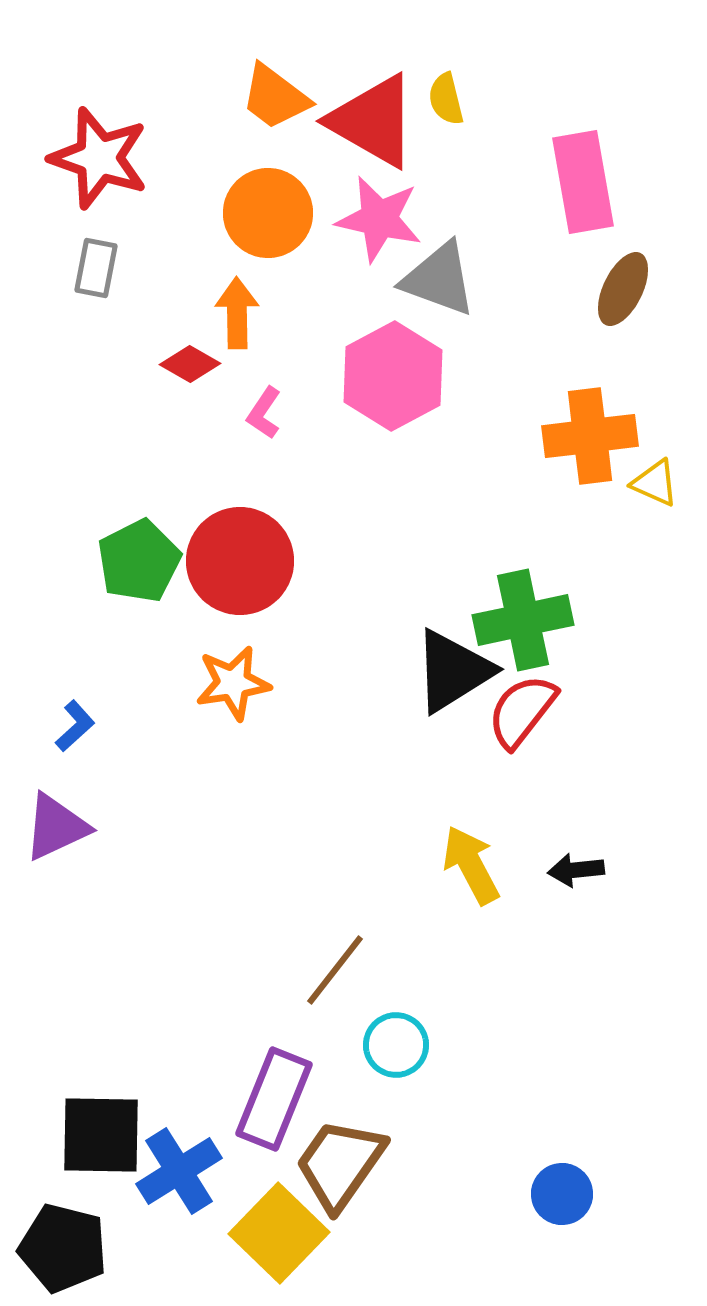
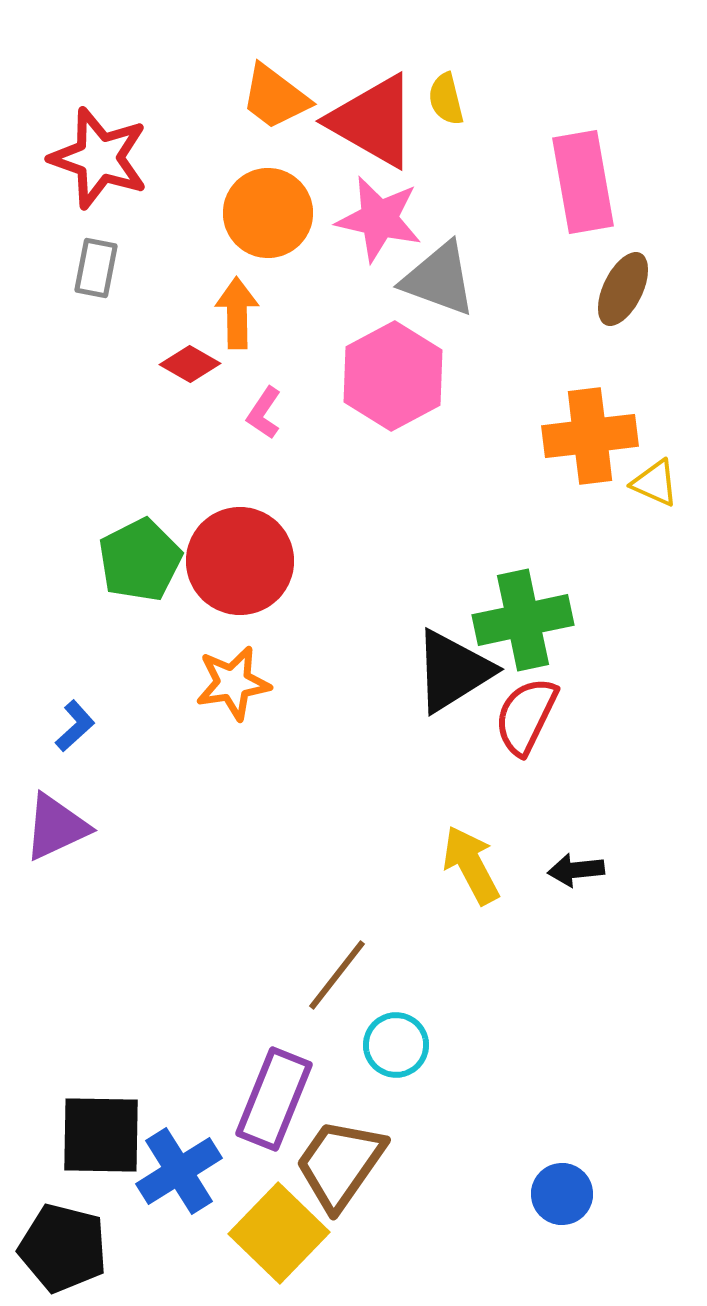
green pentagon: moved 1 px right, 1 px up
red semicircle: moved 4 px right, 5 px down; rotated 12 degrees counterclockwise
brown line: moved 2 px right, 5 px down
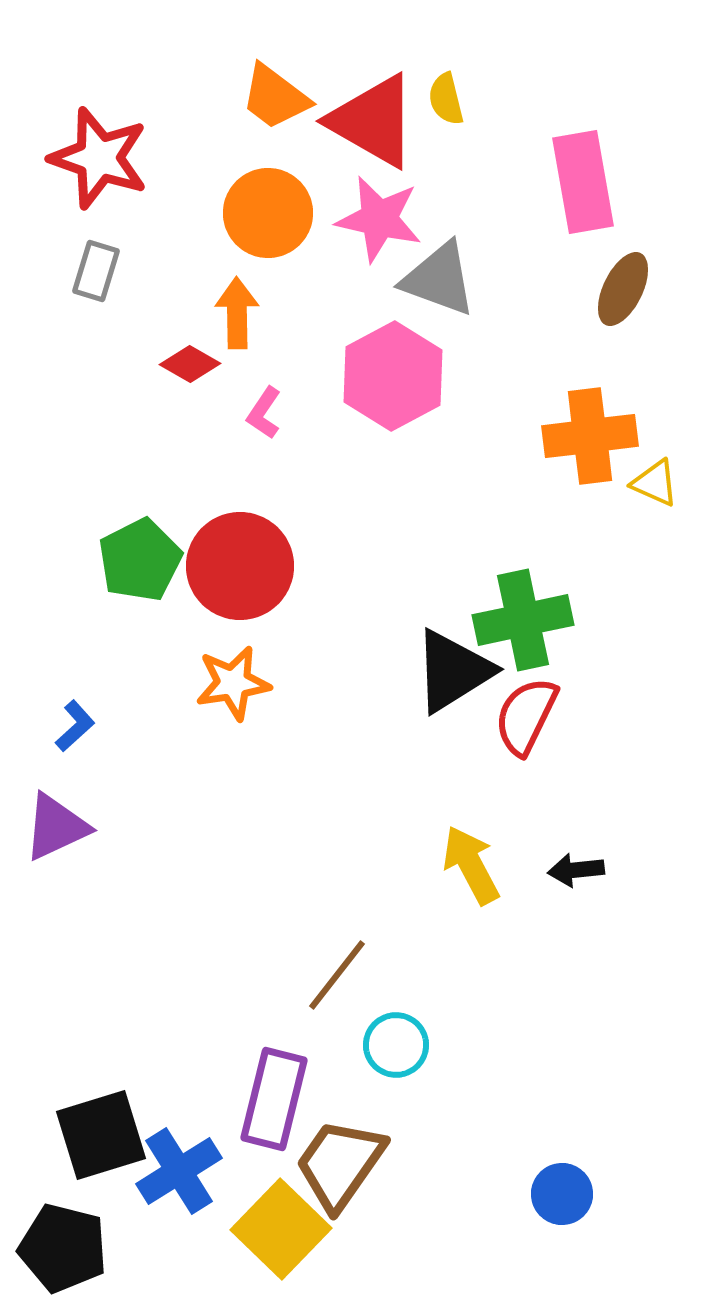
gray rectangle: moved 3 px down; rotated 6 degrees clockwise
red circle: moved 5 px down
purple rectangle: rotated 8 degrees counterclockwise
black square: rotated 18 degrees counterclockwise
yellow square: moved 2 px right, 4 px up
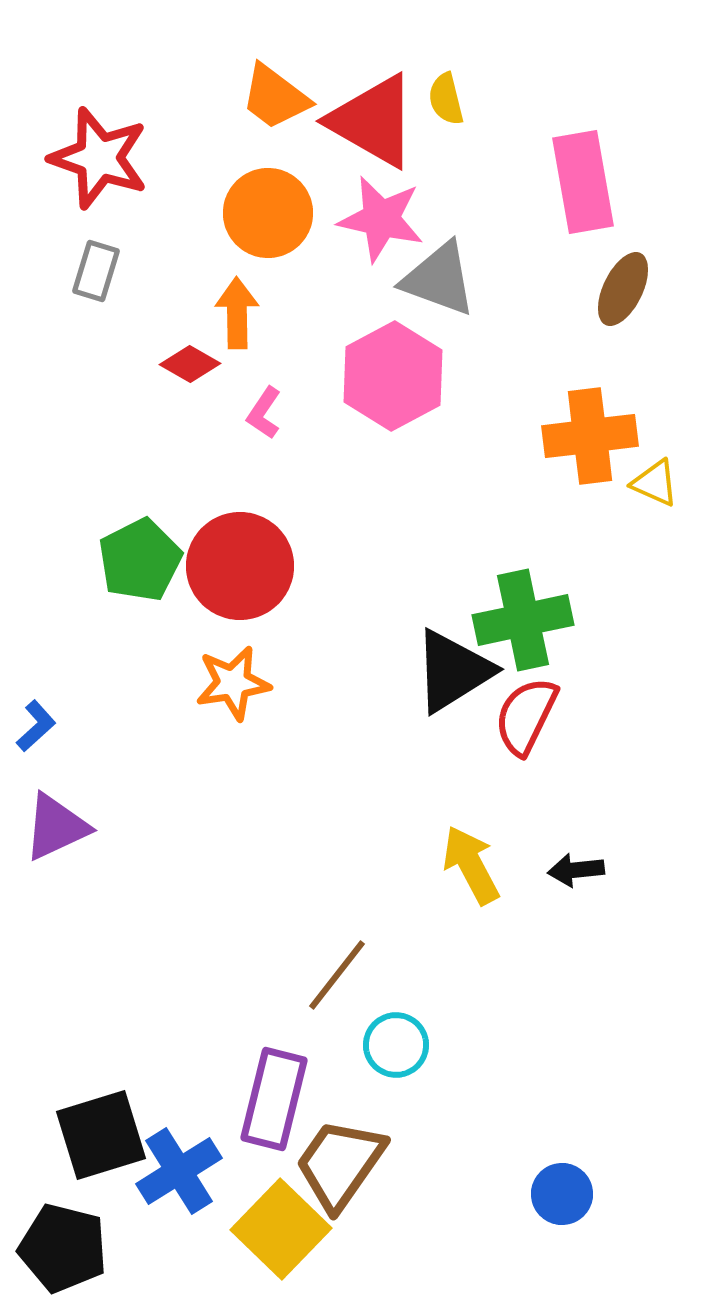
pink star: moved 2 px right
blue L-shape: moved 39 px left
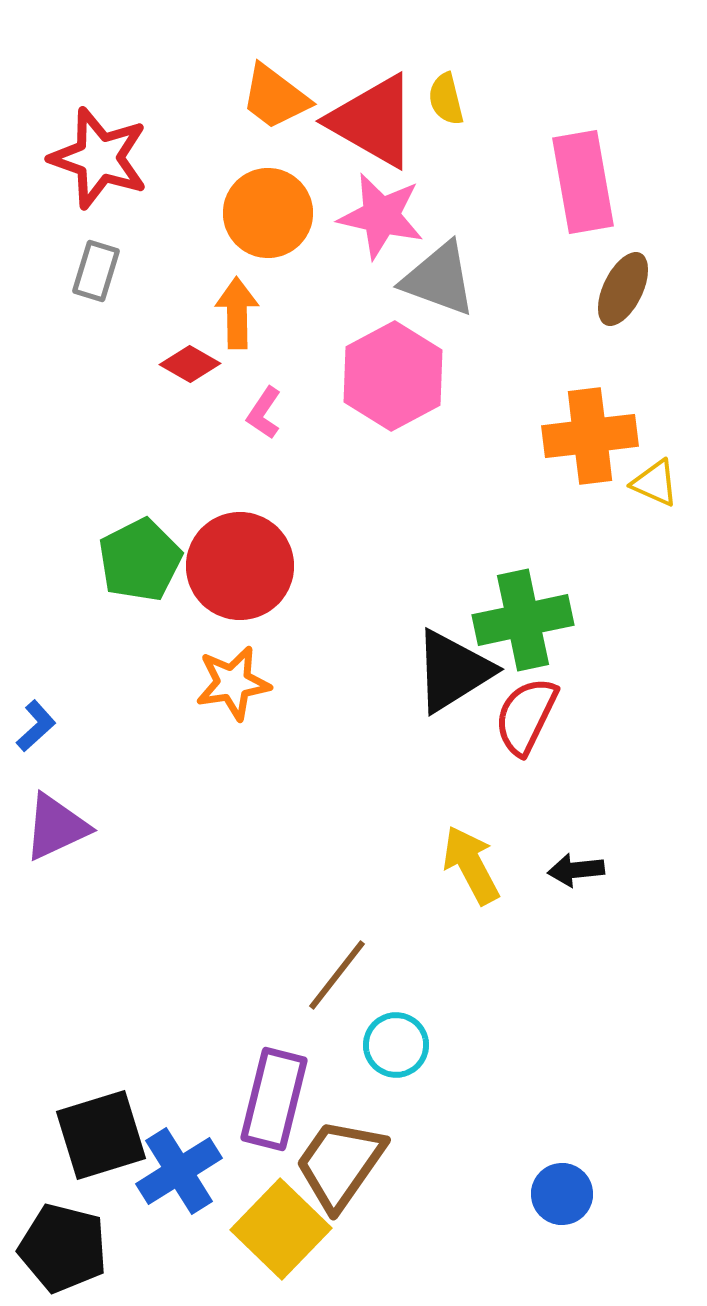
pink star: moved 3 px up
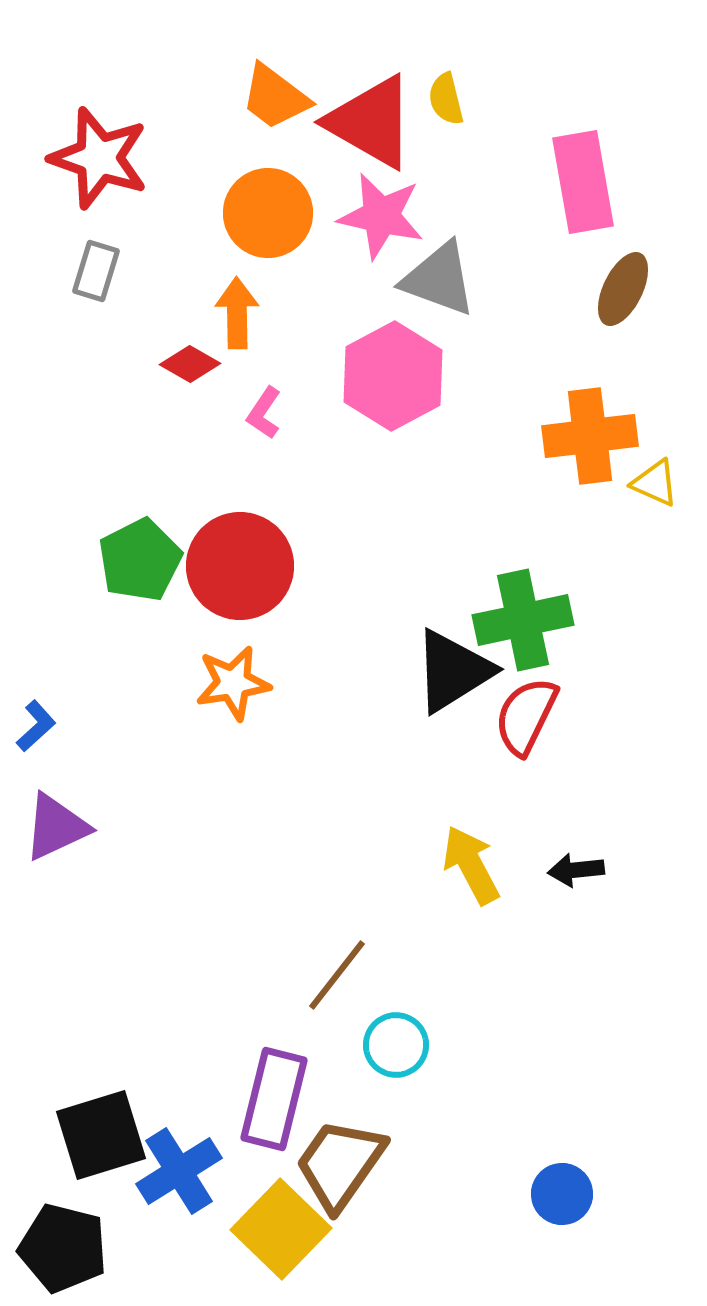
red triangle: moved 2 px left, 1 px down
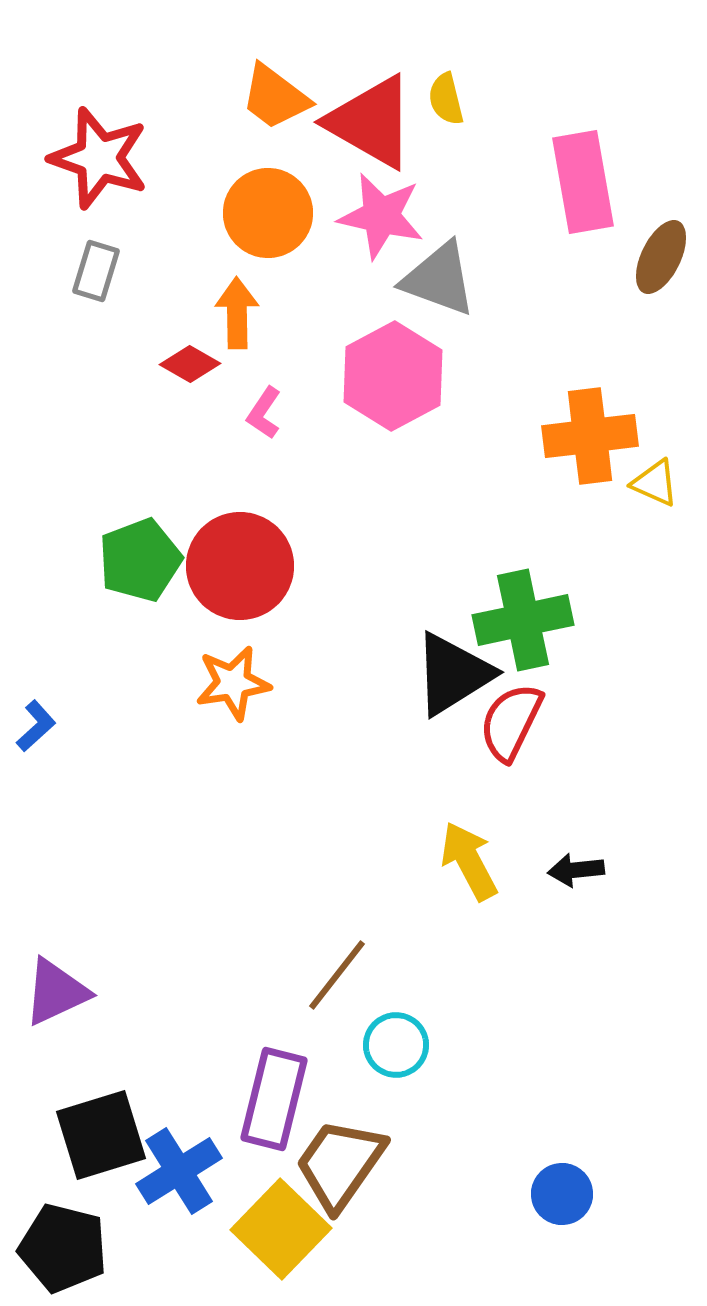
brown ellipse: moved 38 px right, 32 px up
green pentagon: rotated 6 degrees clockwise
black triangle: moved 3 px down
red semicircle: moved 15 px left, 6 px down
purple triangle: moved 165 px down
yellow arrow: moved 2 px left, 4 px up
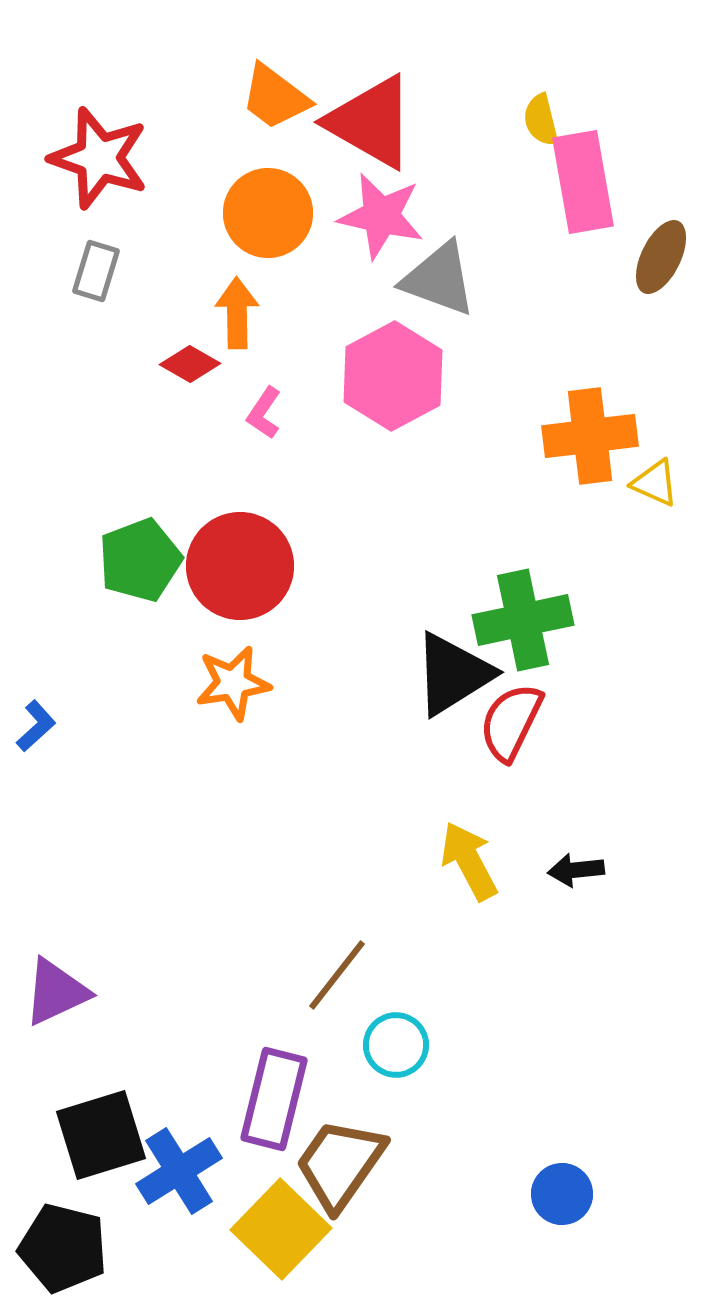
yellow semicircle: moved 95 px right, 21 px down
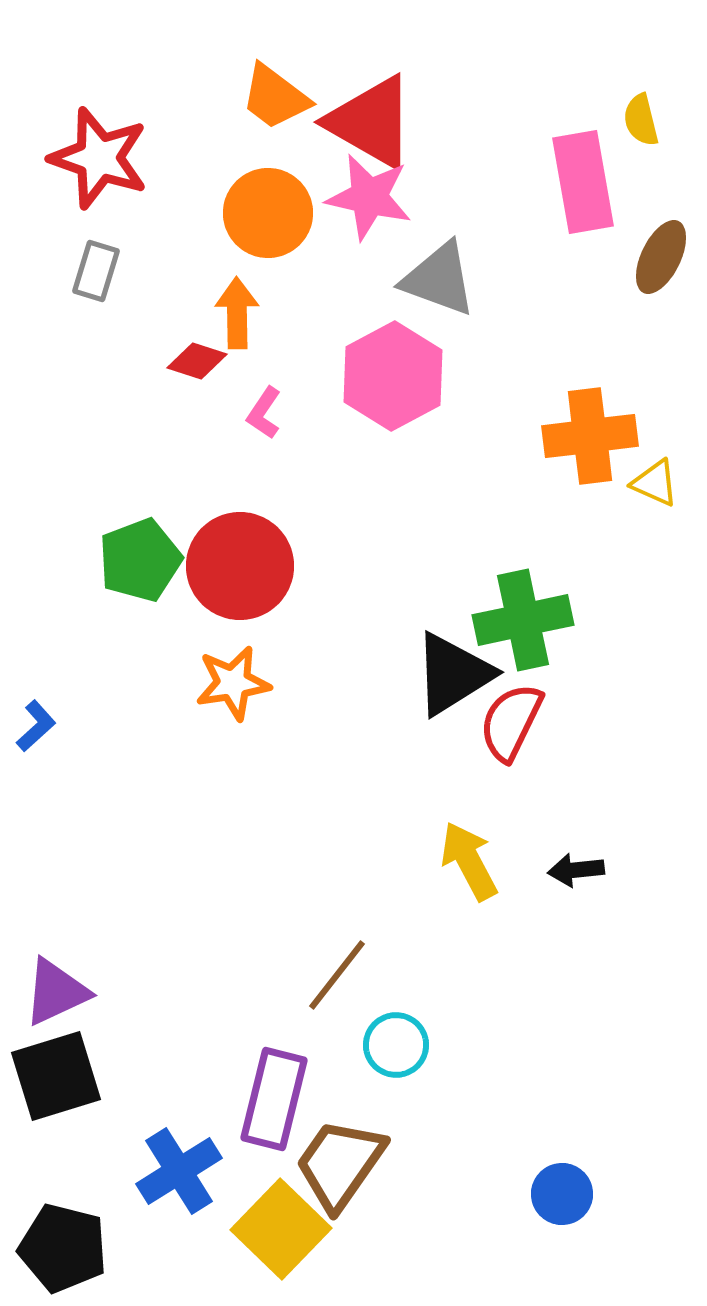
yellow semicircle: moved 100 px right
pink star: moved 12 px left, 19 px up
red diamond: moved 7 px right, 3 px up; rotated 12 degrees counterclockwise
black square: moved 45 px left, 59 px up
